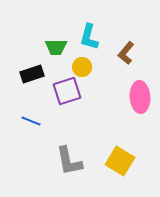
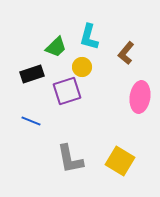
green trapezoid: rotated 45 degrees counterclockwise
pink ellipse: rotated 12 degrees clockwise
gray L-shape: moved 1 px right, 2 px up
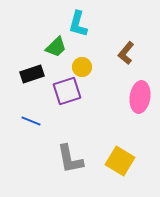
cyan L-shape: moved 11 px left, 13 px up
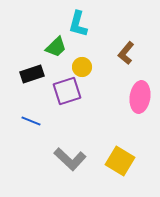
gray L-shape: rotated 36 degrees counterclockwise
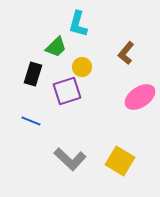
black rectangle: moved 1 px right; rotated 55 degrees counterclockwise
pink ellipse: rotated 48 degrees clockwise
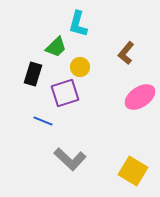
yellow circle: moved 2 px left
purple square: moved 2 px left, 2 px down
blue line: moved 12 px right
yellow square: moved 13 px right, 10 px down
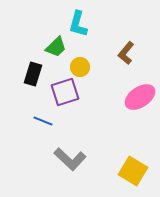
purple square: moved 1 px up
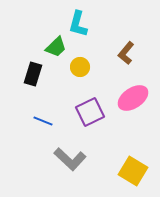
purple square: moved 25 px right, 20 px down; rotated 8 degrees counterclockwise
pink ellipse: moved 7 px left, 1 px down
